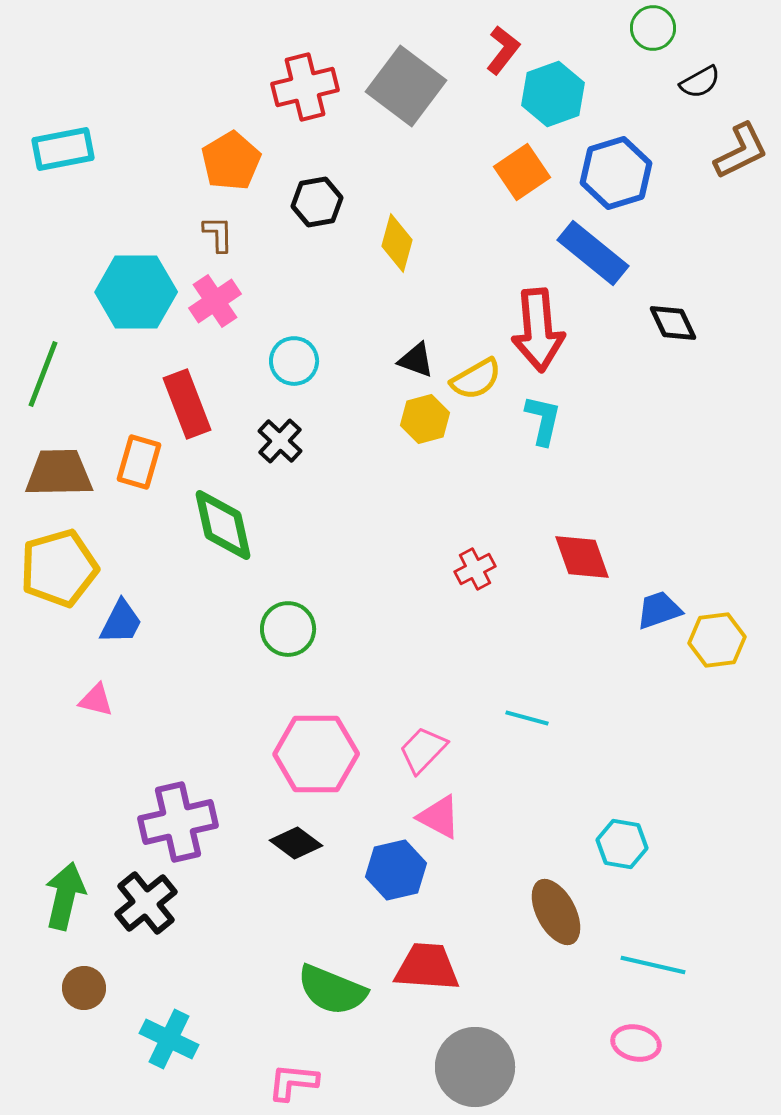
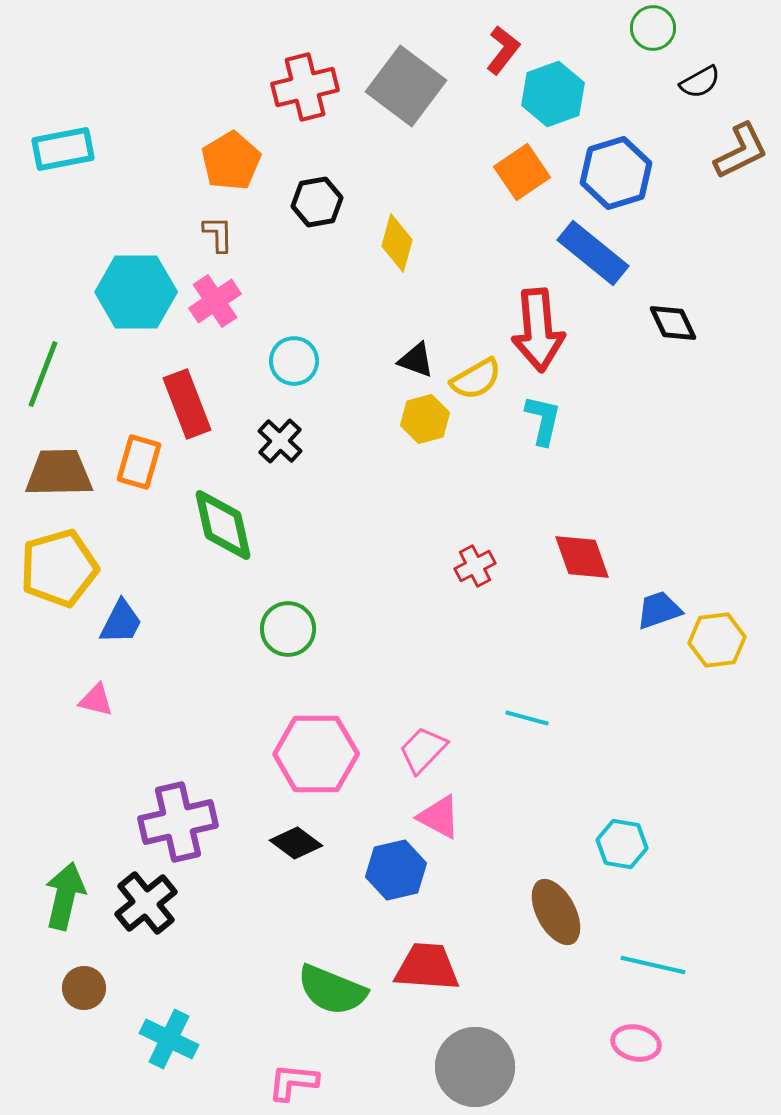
red cross at (475, 569): moved 3 px up
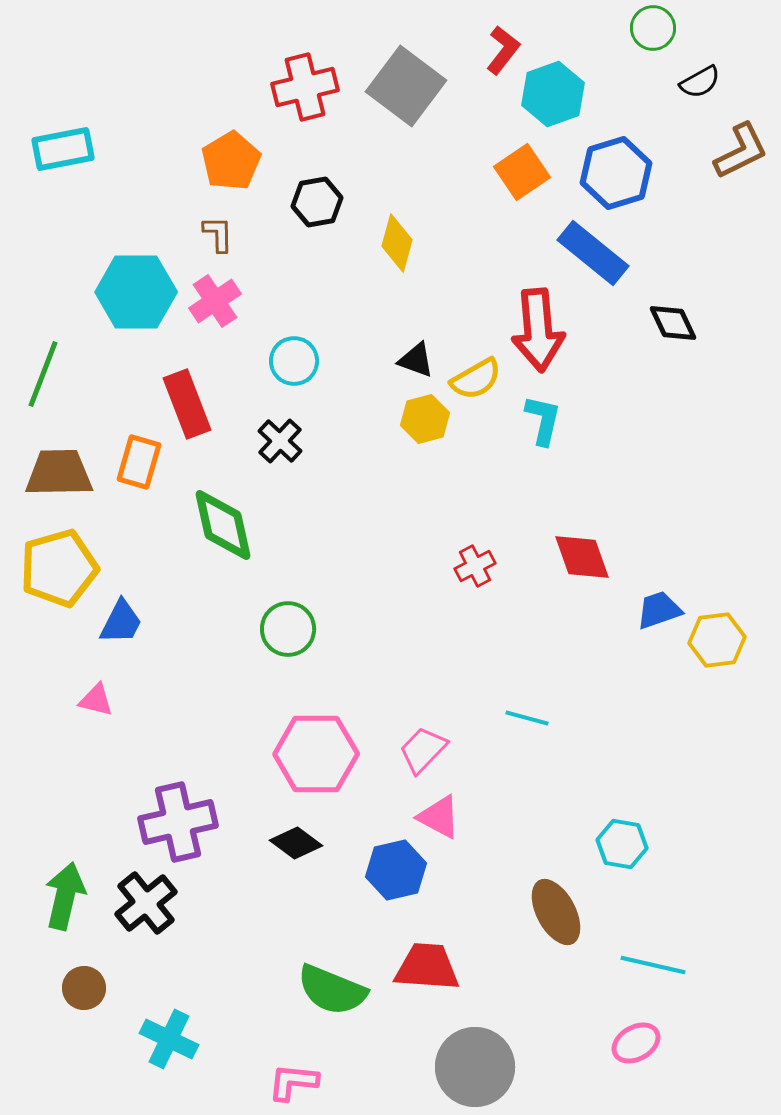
pink ellipse at (636, 1043): rotated 42 degrees counterclockwise
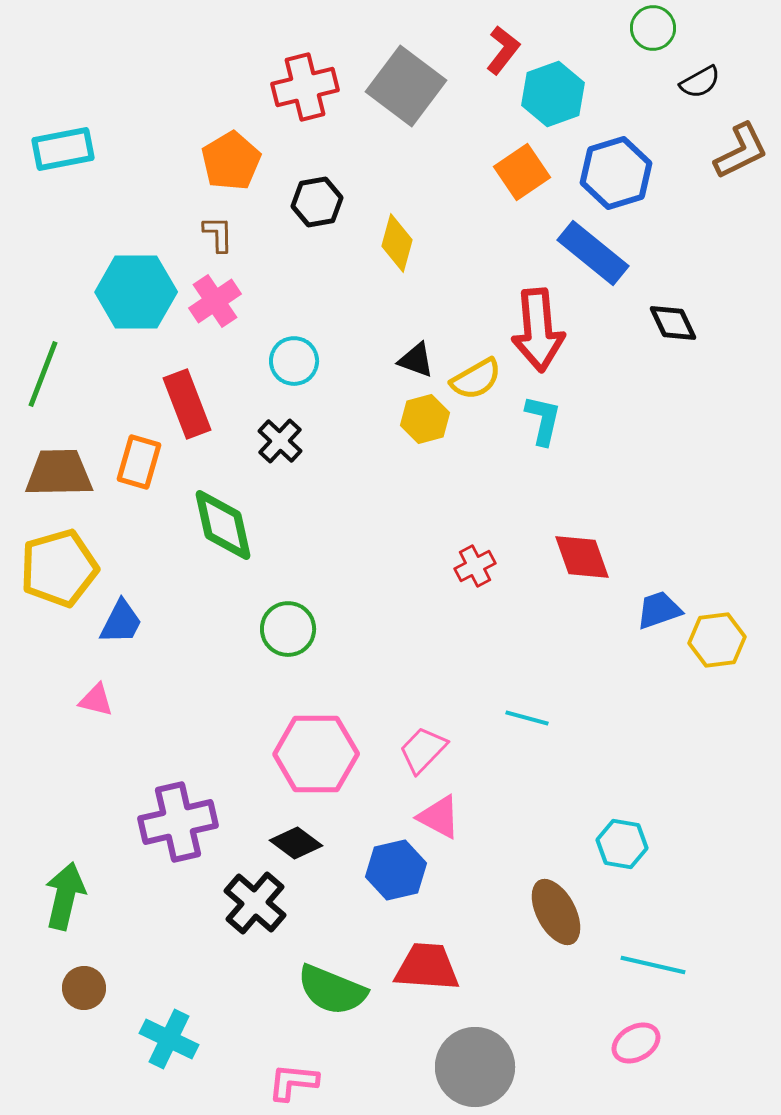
black cross at (146, 903): moved 109 px right; rotated 10 degrees counterclockwise
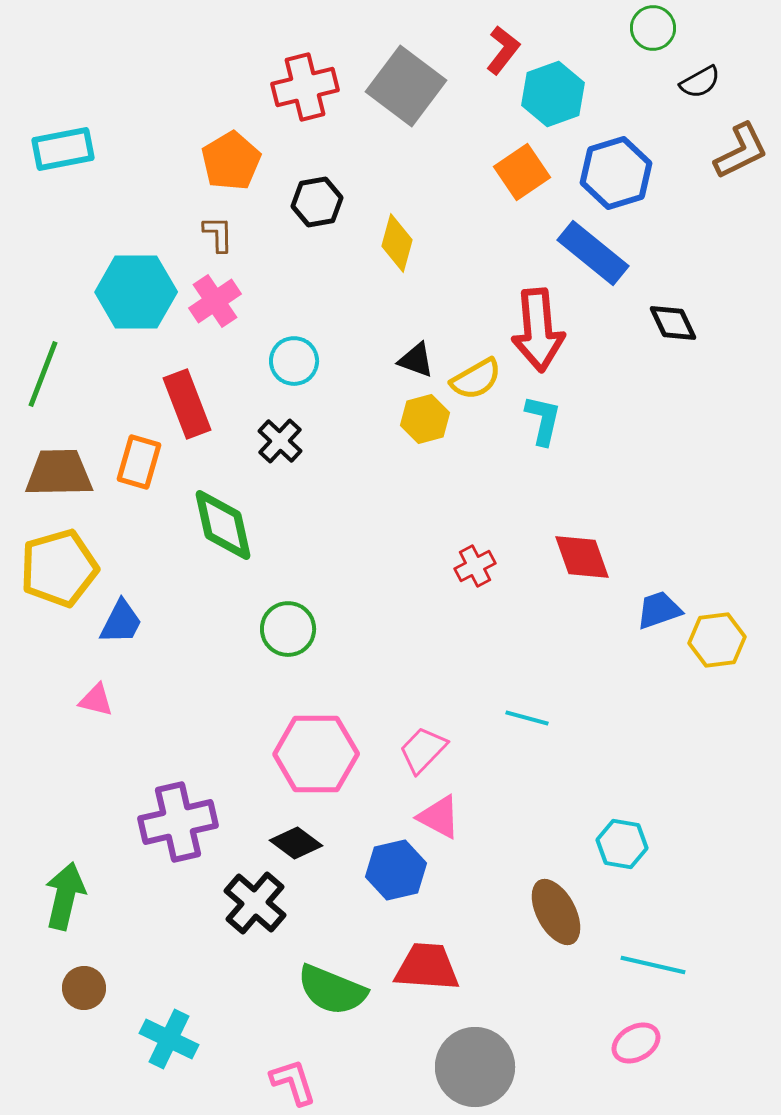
pink L-shape at (293, 1082): rotated 66 degrees clockwise
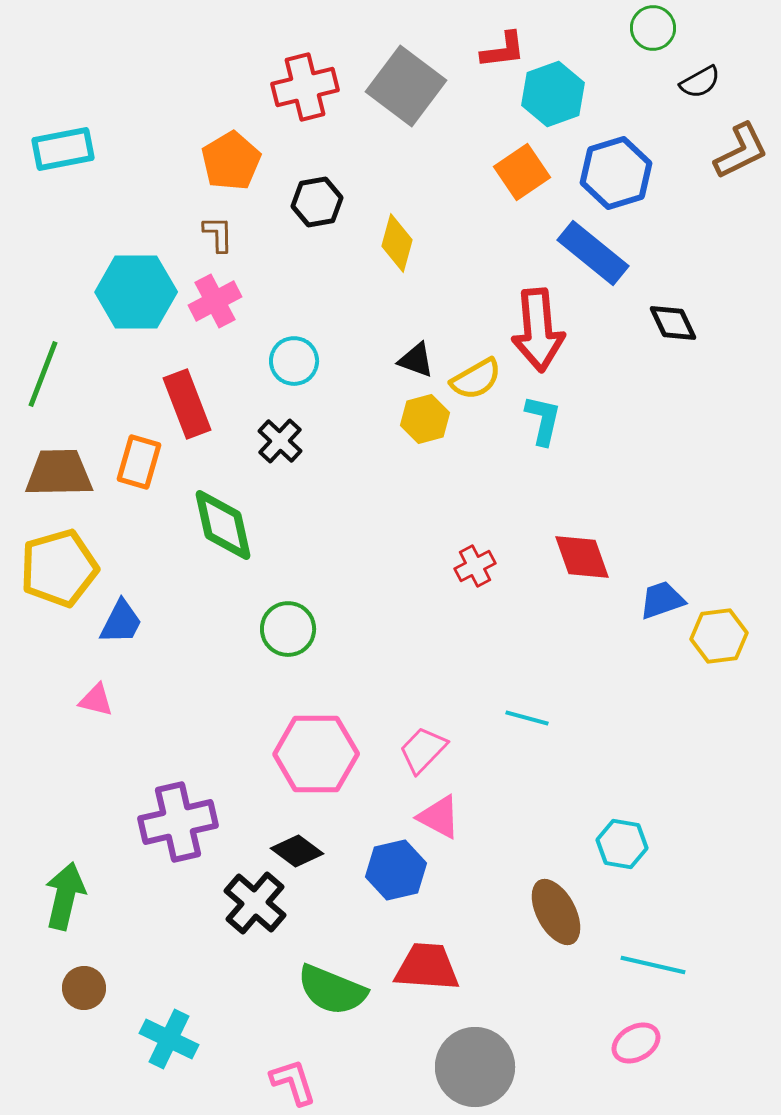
red L-shape at (503, 50): rotated 45 degrees clockwise
pink cross at (215, 301): rotated 6 degrees clockwise
blue trapezoid at (659, 610): moved 3 px right, 10 px up
yellow hexagon at (717, 640): moved 2 px right, 4 px up
black diamond at (296, 843): moved 1 px right, 8 px down
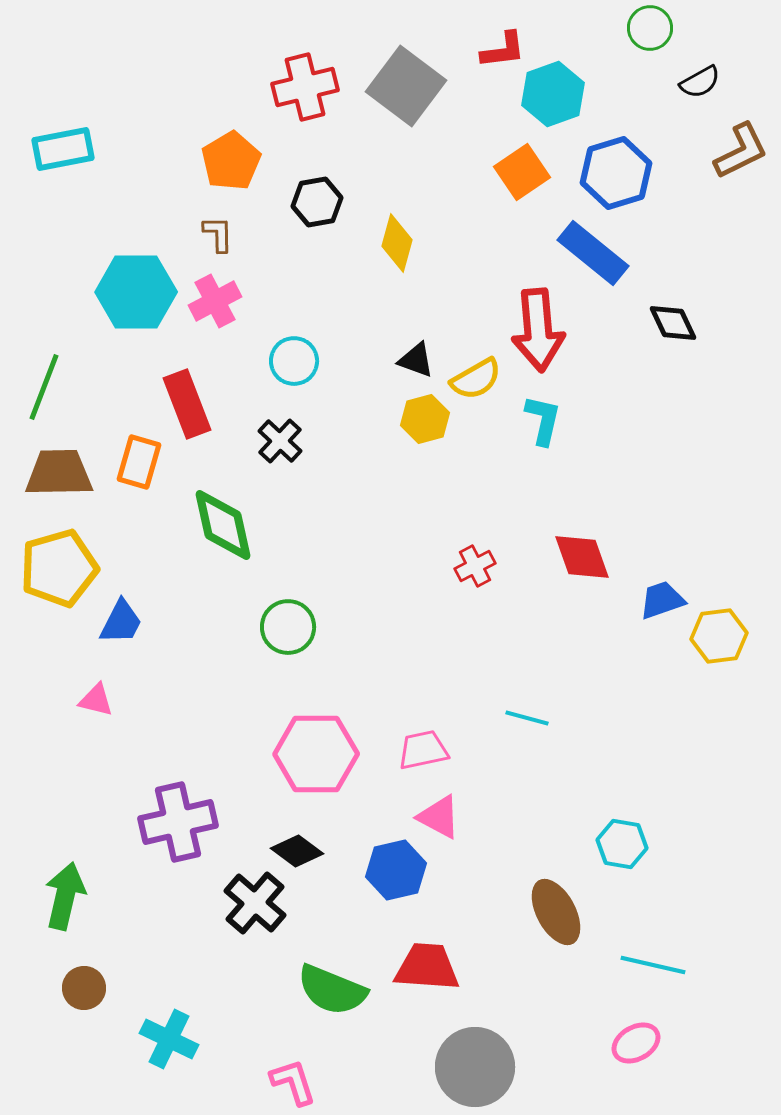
green circle at (653, 28): moved 3 px left
green line at (43, 374): moved 1 px right, 13 px down
green circle at (288, 629): moved 2 px up
pink trapezoid at (423, 750): rotated 34 degrees clockwise
